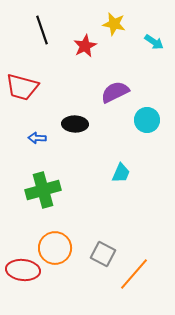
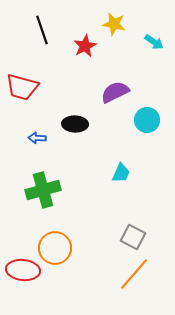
gray square: moved 30 px right, 17 px up
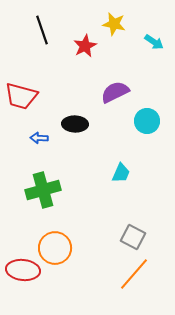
red trapezoid: moved 1 px left, 9 px down
cyan circle: moved 1 px down
blue arrow: moved 2 px right
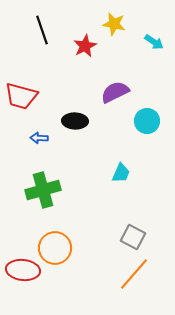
black ellipse: moved 3 px up
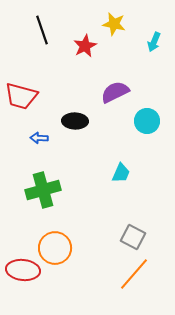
cyan arrow: rotated 78 degrees clockwise
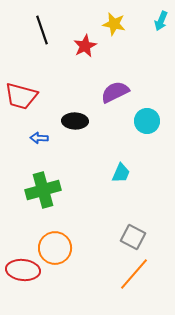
cyan arrow: moved 7 px right, 21 px up
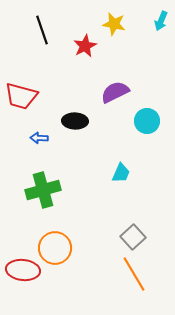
gray square: rotated 20 degrees clockwise
orange line: rotated 72 degrees counterclockwise
